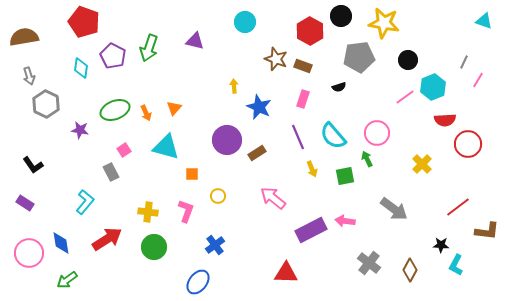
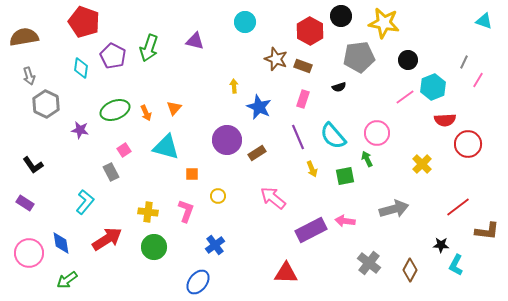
gray arrow at (394, 209): rotated 52 degrees counterclockwise
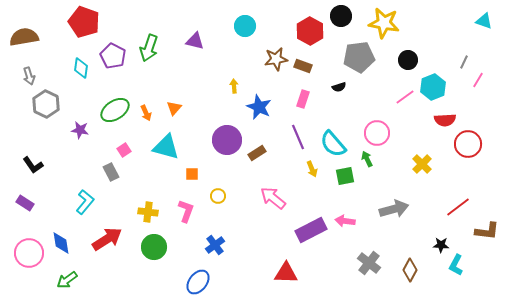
cyan circle at (245, 22): moved 4 px down
brown star at (276, 59): rotated 30 degrees counterclockwise
green ellipse at (115, 110): rotated 12 degrees counterclockwise
cyan semicircle at (333, 136): moved 8 px down
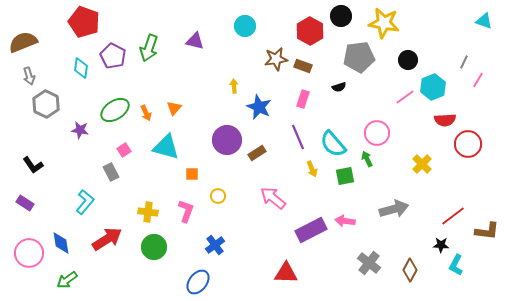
brown semicircle at (24, 37): moved 1 px left, 5 px down; rotated 12 degrees counterclockwise
red line at (458, 207): moved 5 px left, 9 px down
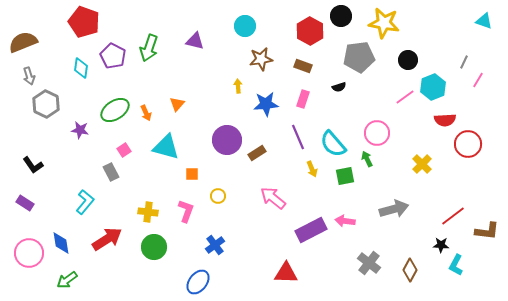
brown star at (276, 59): moved 15 px left
yellow arrow at (234, 86): moved 4 px right
blue star at (259, 107): moved 7 px right, 3 px up; rotated 30 degrees counterclockwise
orange triangle at (174, 108): moved 3 px right, 4 px up
